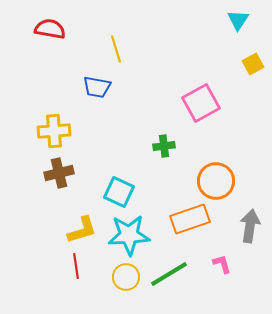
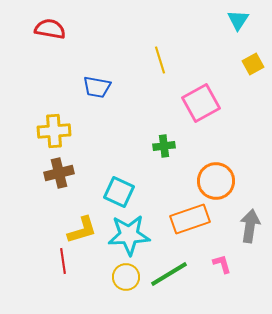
yellow line: moved 44 px right, 11 px down
red line: moved 13 px left, 5 px up
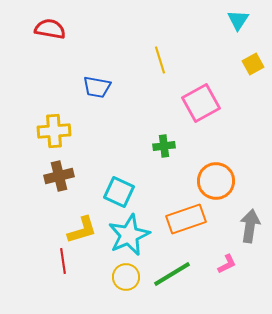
brown cross: moved 3 px down
orange rectangle: moved 4 px left
cyan star: rotated 21 degrees counterclockwise
pink L-shape: moved 5 px right; rotated 80 degrees clockwise
green line: moved 3 px right
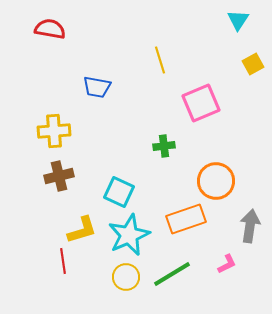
pink square: rotated 6 degrees clockwise
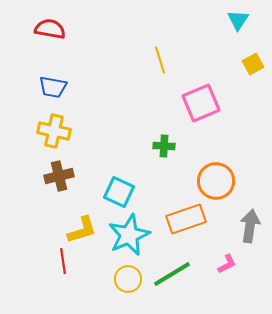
blue trapezoid: moved 44 px left
yellow cross: rotated 16 degrees clockwise
green cross: rotated 10 degrees clockwise
yellow circle: moved 2 px right, 2 px down
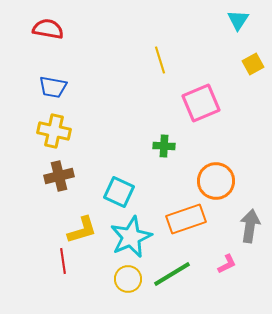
red semicircle: moved 2 px left
cyan star: moved 2 px right, 2 px down
